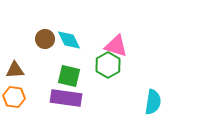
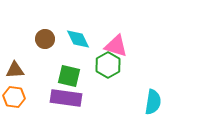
cyan diamond: moved 9 px right, 1 px up
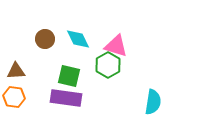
brown triangle: moved 1 px right, 1 px down
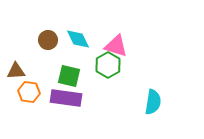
brown circle: moved 3 px right, 1 px down
orange hexagon: moved 15 px right, 5 px up
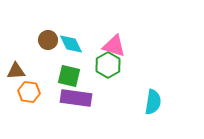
cyan diamond: moved 7 px left, 5 px down
pink triangle: moved 2 px left
purple rectangle: moved 10 px right
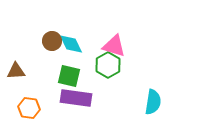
brown circle: moved 4 px right, 1 px down
orange hexagon: moved 16 px down
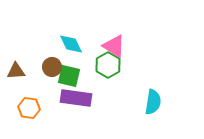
brown circle: moved 26 px down
pink triangle: rotated 15 degrees clockwise
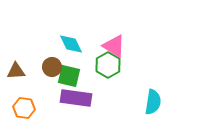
orange hexagon: moved 5 px left
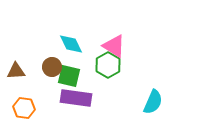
cyan semicircle: rotated 15 degrees clockwise
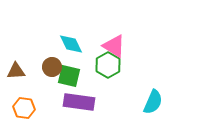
purple rectangle: moved 3 px right, 4 px down
